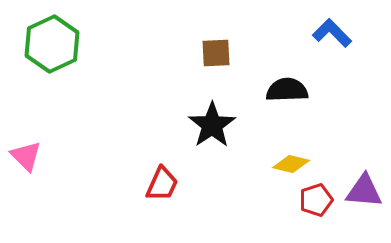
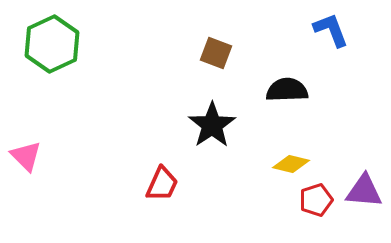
blue L-shape: moved 1 px left, 3 px up; rotated 24 degrees clockwise
brown square: rotated 24 degrees clockwise
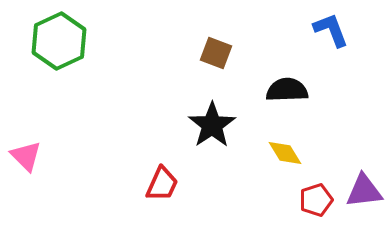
green hexagon: moved 7 px right, 3 px up
yellow diamond: moved 6 px left, 11 px up; rotated 45 degrees clockwise
purple triangle: rotated 12 degrees counterclockwise
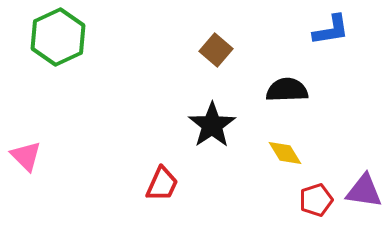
blue L-shape: rotated 102 degrees clockwise
green hexagon: moved 1 px left, 4 px up
brown square: moved 3 px up; rotated 20 degrees clockwise
purple triangle: rotated 15 degrees clockwise
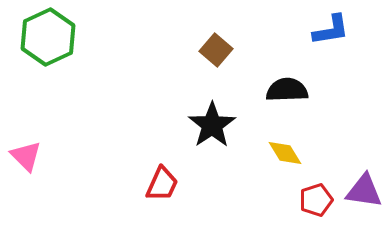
green hexagon: moved 10 px left
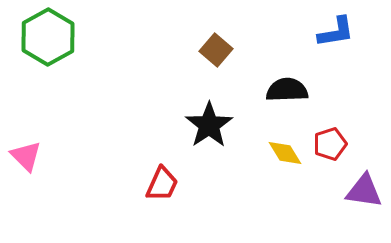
blue L-shape: moved 5 px right, 2 px down
green hexagon: rotated 4 degrees counterclockwise
black star: moved 3 px left
red pentagon: moved 14 px right, 56 px up
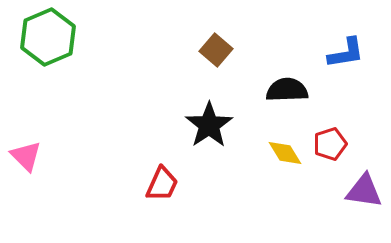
blue L-shape: moved 10 px right, 21 px down
green hexagon: rotated 6 degrees clockwise
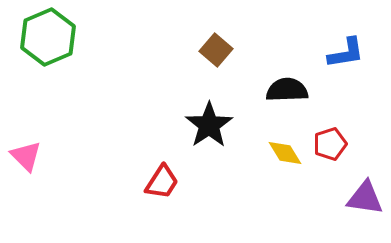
red trapezoid: moved 2 px up; rotated 9 degrees clockwise
purple triangle: moved 1 px right, 7 px down
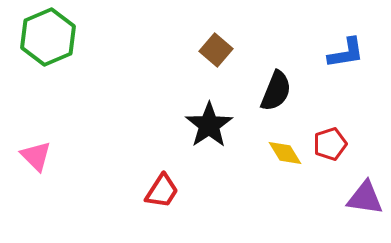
black semicircle: moved 11 px left, 1 px down; rotated 114 degrees clockwise
pink triangle: moved 10 px right
red trapezoid: moved 9 px down
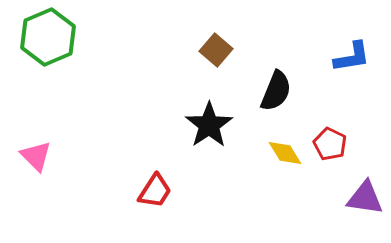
blue L-shape: moved 6 px right, 4 px down
red pentagon: rotated 28 degrees counterclockwise
red trapezoid: moved 7 px left
